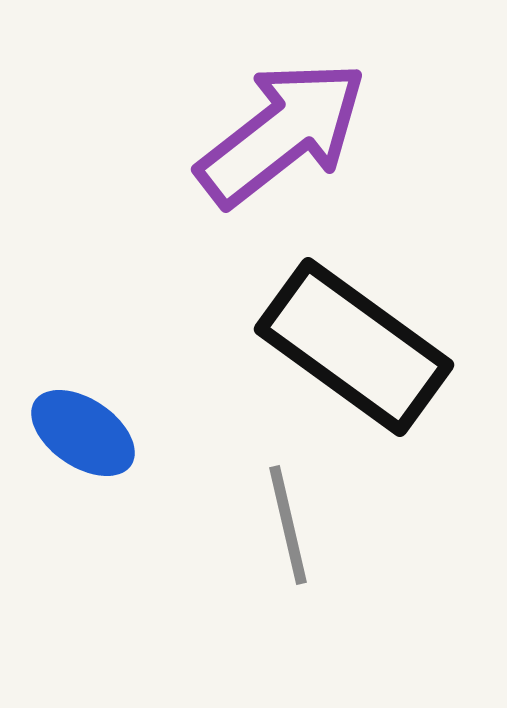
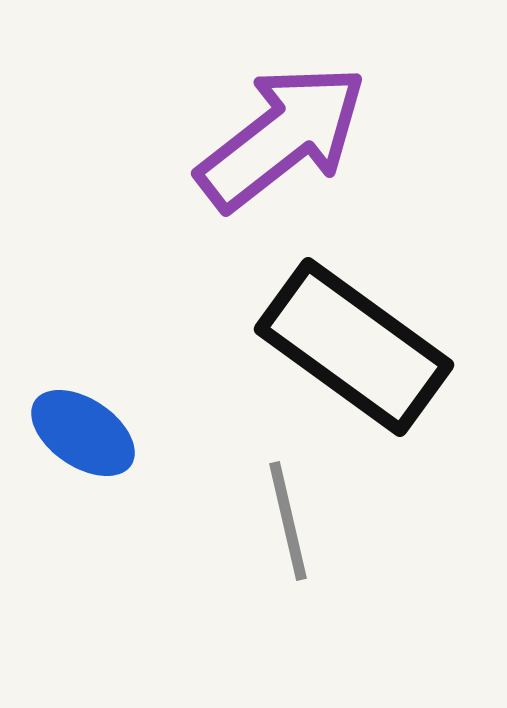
purple arrow: moved 4 px down
gray line: moved 4 px up
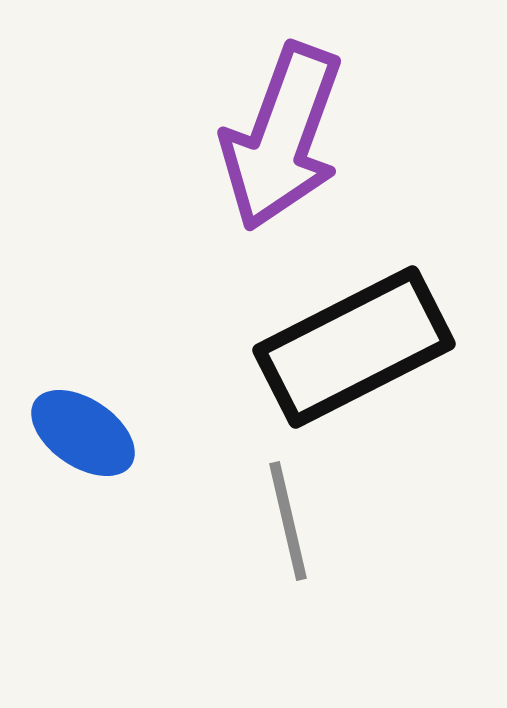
purple arrow: rotated 148 degrees clockwise
black rectangle: rotated 63 degrees counterclockwise
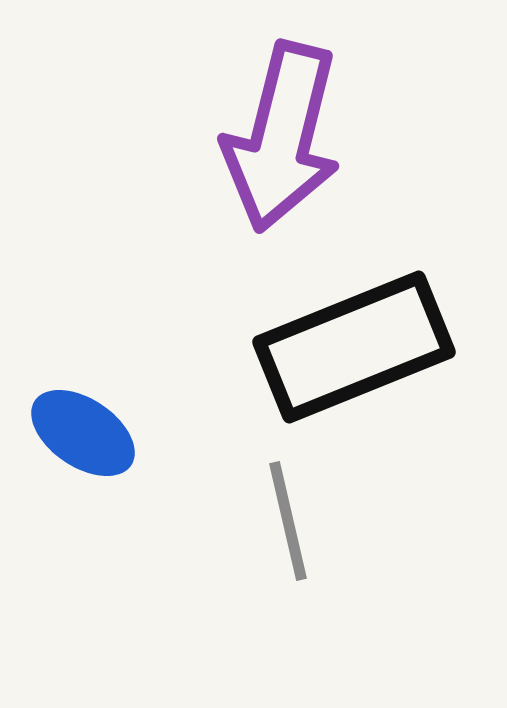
purple arrow: rotated 6 degrees counterclockwise
black rectangle: rotated 5 degrees clockwise
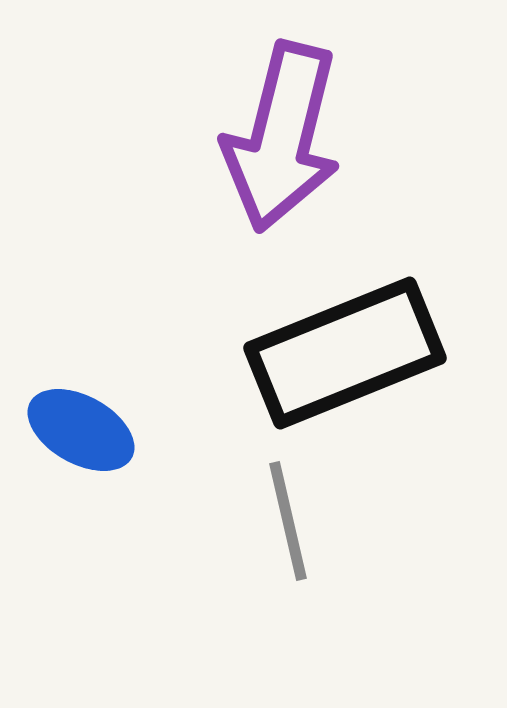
black rectangle: moved 9 px left, 6 px down
blue ellipse: moved 2 px left, 3 px up; rotated 5 degrees counterclockwise
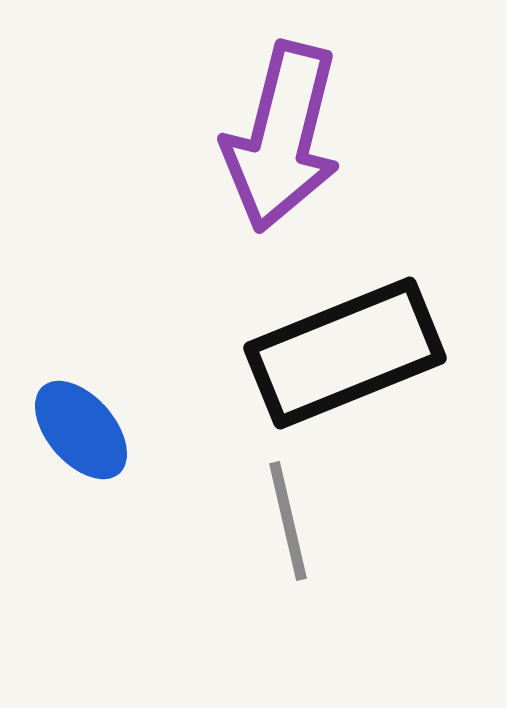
blue ellipse: rotated 20 degrees clockwise
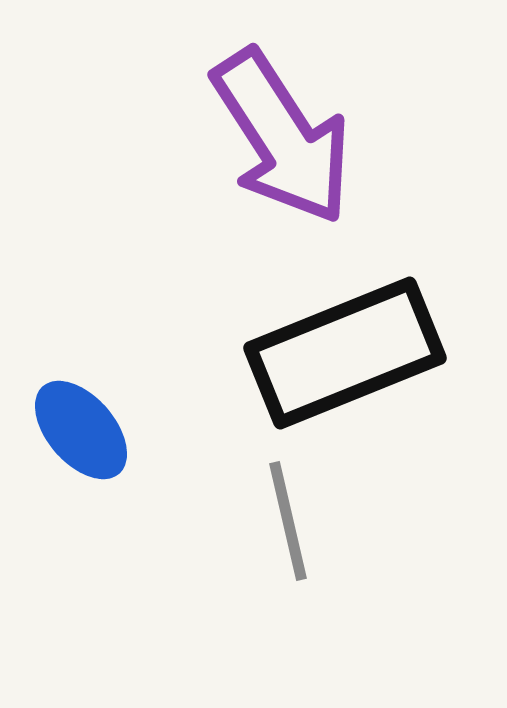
purple arrow: rotated 47 degrees counterclockwise
